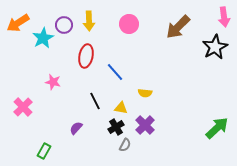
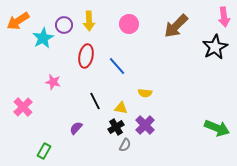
orange arrow: moved 2 px up
brown arrow: moved 2 px left, 1 px up
blue line: moved 2 px right, 6 px up
green arrow: rotated 65 degrees clockwise
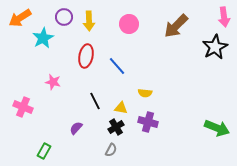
orange arrow: moved 2 px right, 3 px up
purple circle: moved 8 px up
pink cross: rotated 24 degrees counterclockwise
purple cross: moved 3 px right, 3 px up; rotated 30 degrees counterclockwise
gray semicircle: moved 14 px left, 5 px down
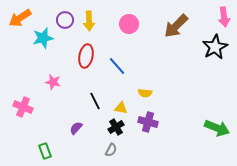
purple circle: moved 1 px right, 3 px down
cyan star: rotated 15 degrees clockwise
green rectangle: moved 1 px right; rotated 49 degrees counterclockwise
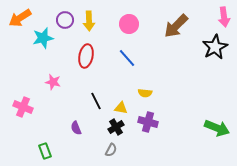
blue line: moved 10 px right, 8 px up
black line: moved 1 px right
purple semicircle: rotated 64 degrees counterclockwise
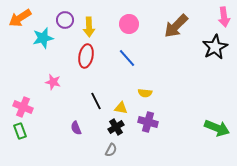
yellow arrow: moved 6 px down
green rectangle: moved 25 px left, 20 px up
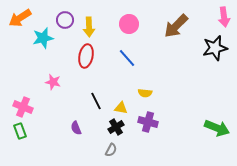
black star: moved 1 px down; rotated 15 degrees clockwise
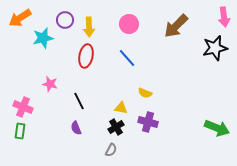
pink star: moved 3 px left, 2 px down
yellow semicircle: rotated 16 degrees clockwise
black line: moved 17 px left
green rectangle: rotated 28 degrees clockwise
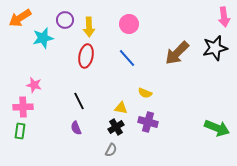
brown arrow: moved 1 px right, 27 px down
pink star: moved 16 px left, 1 px down
pink cross: rotated 24 degrees counterclockwise
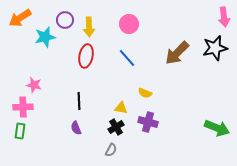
cyan star: moved 2 px right, 1 px up
black line: rotated 24 degrees clockwise
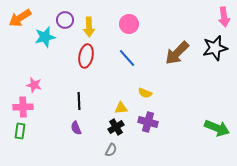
yellow triangle: rotated 16 degrees counterclockwise
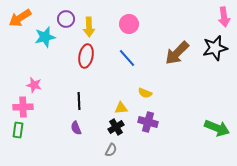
purple circle: moved 1 px right, 1 px up
green rectangle: moved 2 px left, 1 px up
